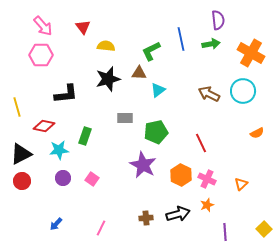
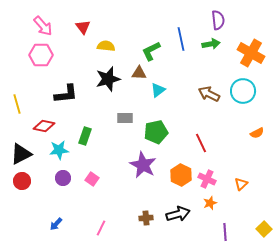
yellow line: moved 3 px up
orange star: moved 3 px right, 2 px up
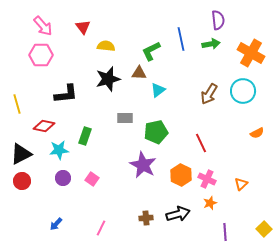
brown arrow: rotated 85 degrees counterclockwise
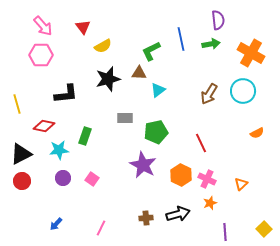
yellow semicircle: moved 3 px left; rotated 144 degrees clockwise
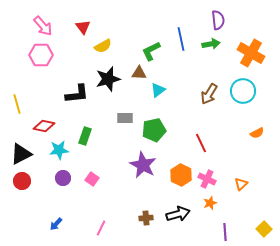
black L-shape: moved 11 px right
green pentagon: moved 2 px left, 2 px up
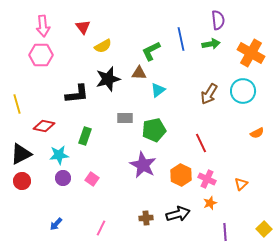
pink arrow: rotated 35 degrees clockwise
cyan star: moved 5 px down
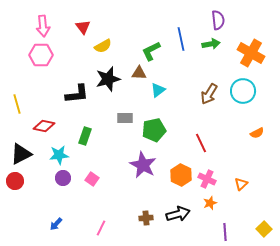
red circle: moved 7 px left
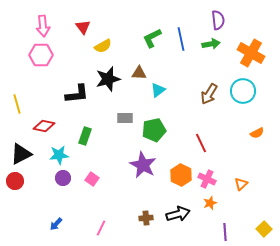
green L-shape: moved 1 px right, 13 px up
